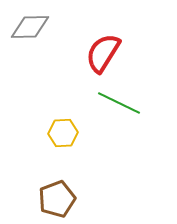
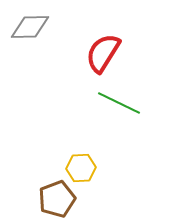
yellow hexagon: moved 18 px right, 35 px down
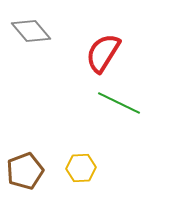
gray diamond: moved 1 px right, 4 px down; rotated 51 degrees clockwise
brown pentagon: moved 32 px left, 28 px up
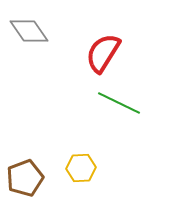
gray diamond: moved 2 px left; rotated 6 degrees clockwise
brown pentagon: moved 7 px down
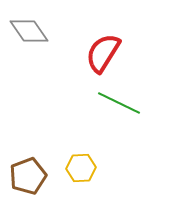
brown pentagon: moved 3 px right, 2 px up
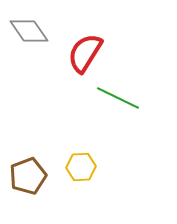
red semicircle: moved 18 px left
green line: moved 1 px left, 5 px up
yellow hexagon: moved 1 px up
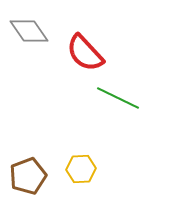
red semicircle: rotated 75 degrees counterclockwise
yellow hexagon: moved 2 px down
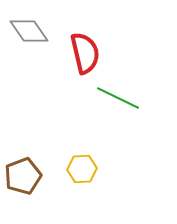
red semicircle: rotated 150 degrees counterclockwise
yellow hexagon: moved 1 px right
brown pentagon: moved 5 px left
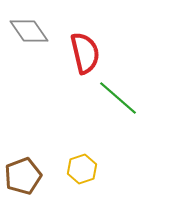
green line: rotated 15 degrees clockwise
yellow hexagon: rotated 16 degrees counterclockwise
